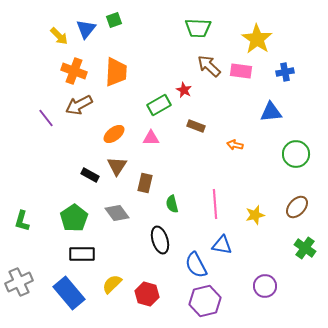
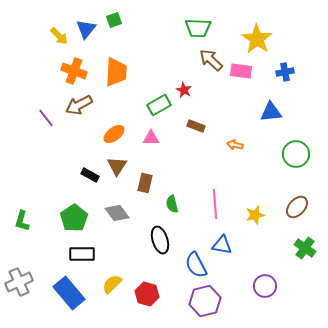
brown arrow at (209, 66): moved 2 px right, 6 px up
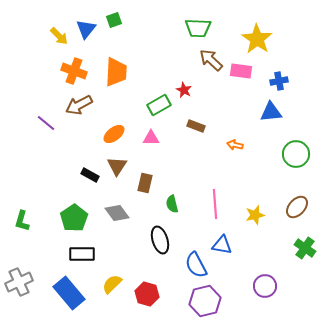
blue cross at (285, 72): moved 6 px left, 9 px down
purple line at (46, 118): moved 5 px down; rotated 12 degrees counterclockwise
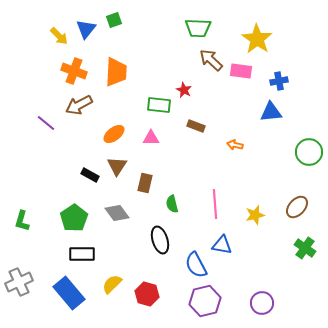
green rectangle at (159, 105): rotated 35 degrees clockwise
green circle at (296, 154): moved 13 px right, 2 px up
purple circle at (265, 286): moved 3 px left, 17 px down
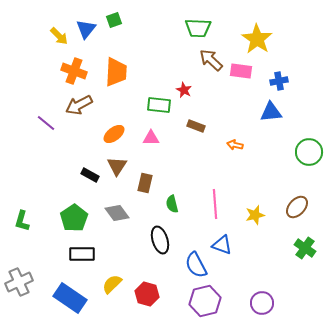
blue triangle at (222, 245): rotated 10 degrees clockwise
blue rectangle at (69, 293): moved 1 px right, 5 px down; rotated 16 degrees counterclockwise
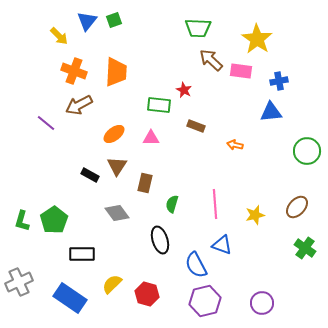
blue triangle at (86, 29): moved 1 px right, 8 px up
green circle at (309, 152): moved 2 px left, 1 px up
green semicircle at (172, 204): rotated 30 degrees clockwise
green pentagon at (74, 218): moved 20 px left, 2 px down
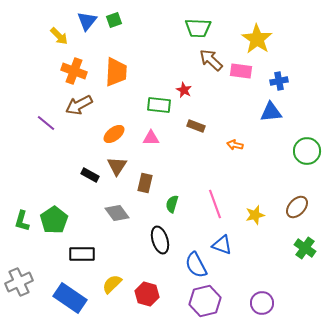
pink line at (215, 204): rotated 16 degrees counterclockwise
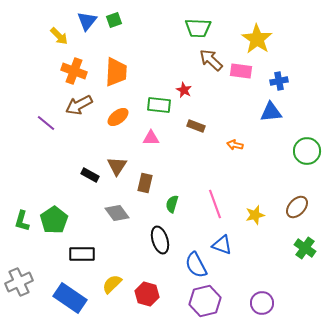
orange ellipse at (114, 134): moved 4 px right, 17 px up
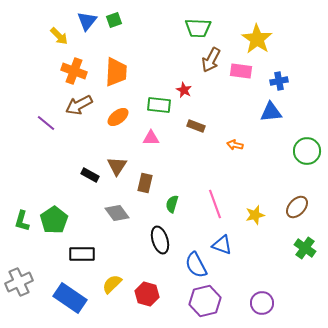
brown arrow at (211, 60): rotated 105 degrees counterclockwise
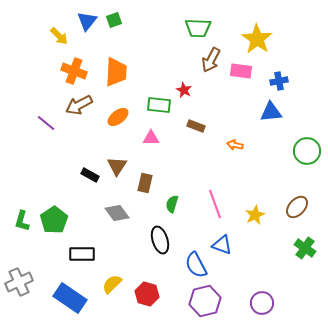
yellow star at (255, 215): rotated 12 degrees counterclockwise
